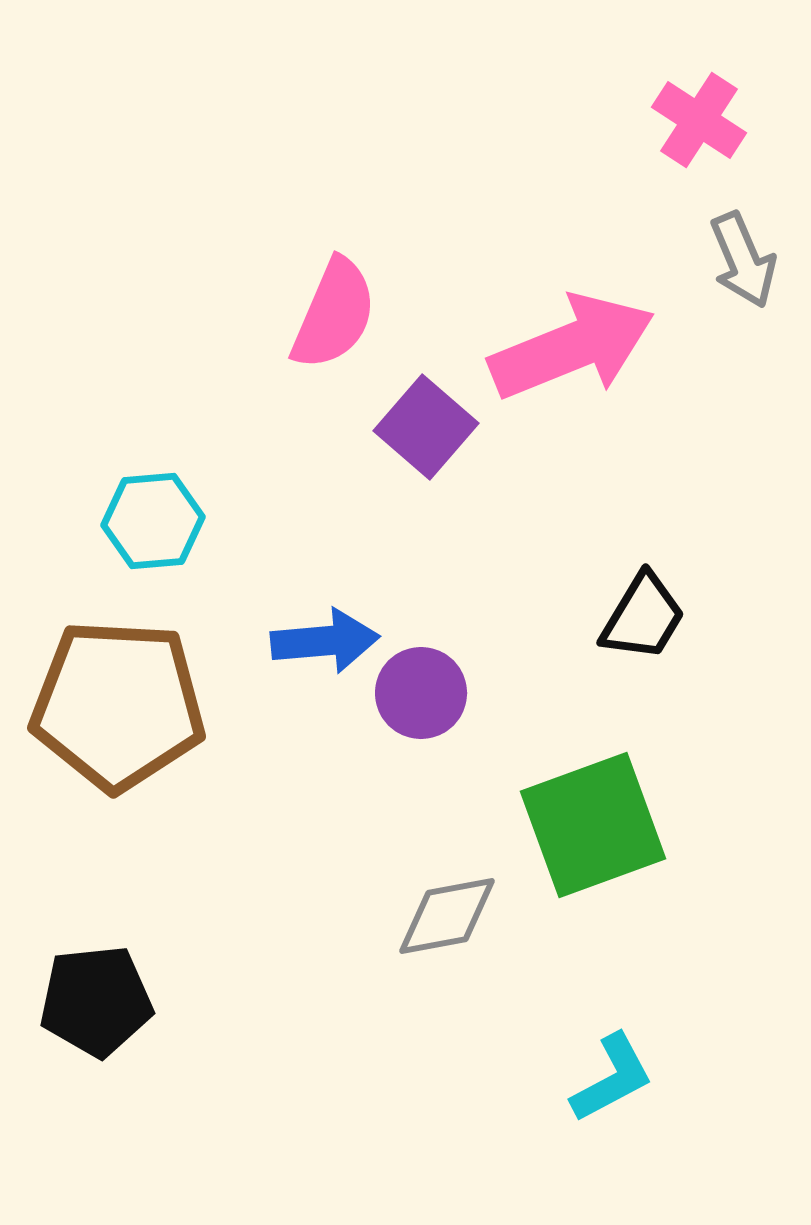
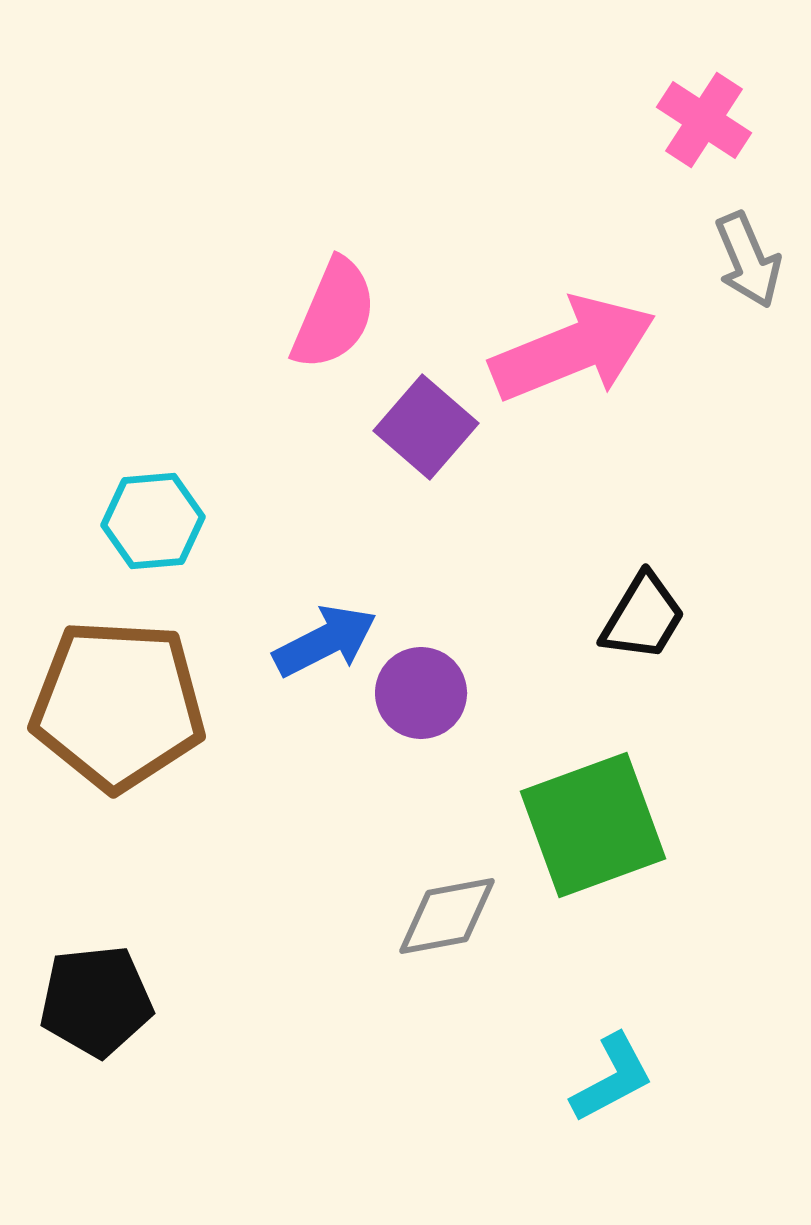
pink cross: moved 5 px right
gray arrow: moved 5 px right
pink arrow: moved 1 px right, 2 px down
blue arrow: rotated 22 degrees counterclockwise
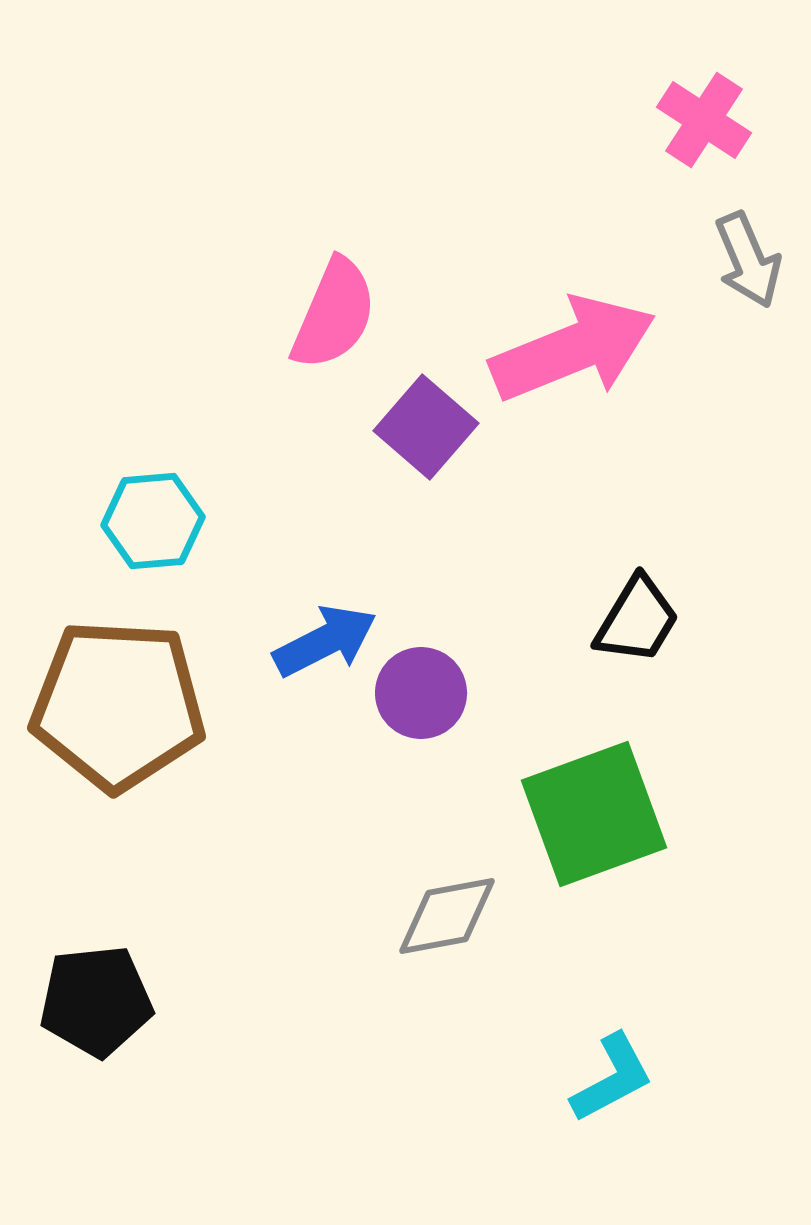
black trapezoid: moved 6 px left, 3 px down
green square: moved 1 px right, 11 px up
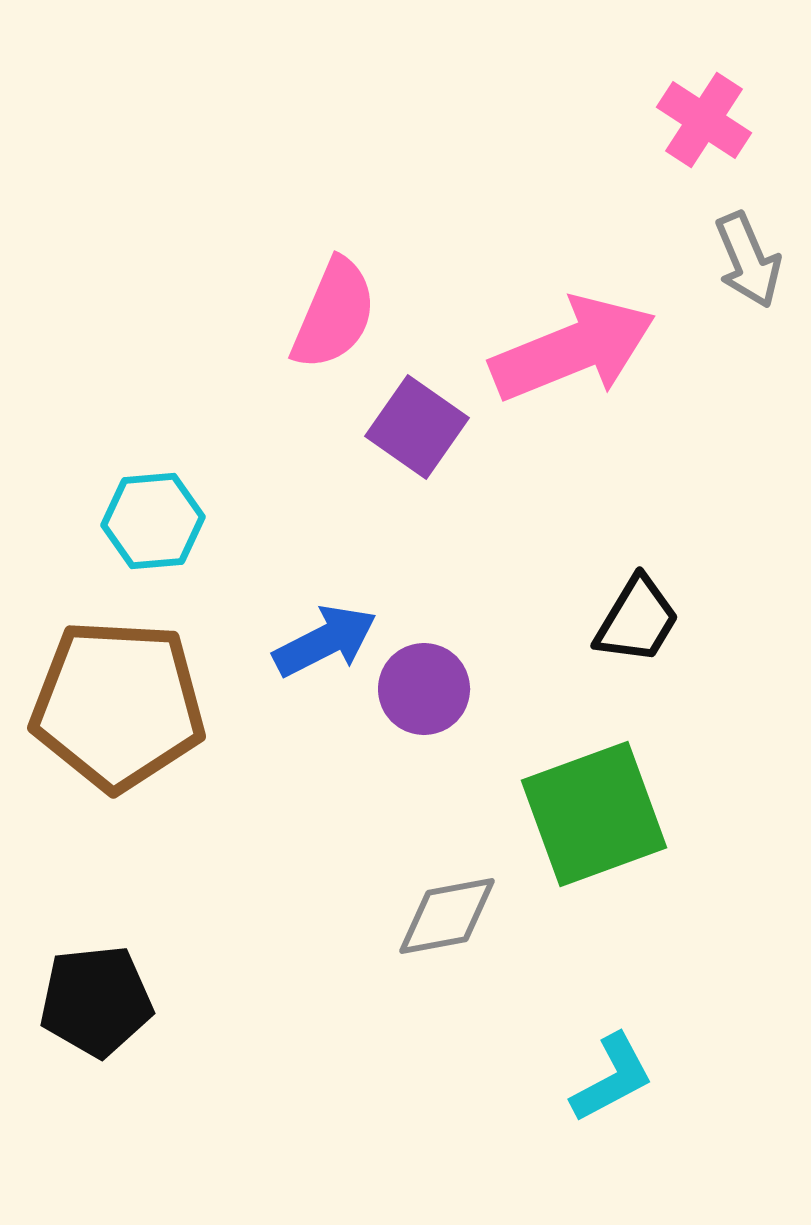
purple square: moved 9 px left; rotated 6 degrees counterclockwise
purple circle: moved 3 px right, 4 px up
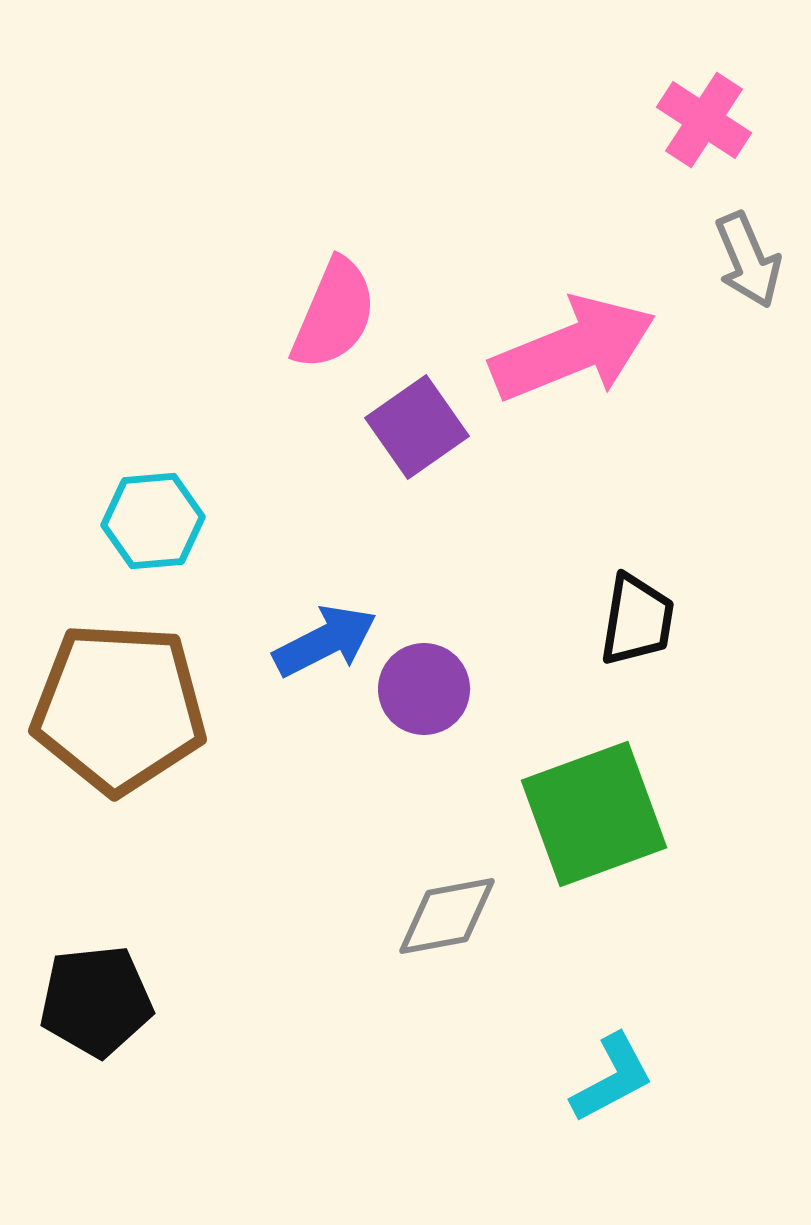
purple square: rotated 20 degrees clockwise
black trapezoid: rotated 22 degrees counterclockwise
brown pentagon: moved 1 px right, 3 px down
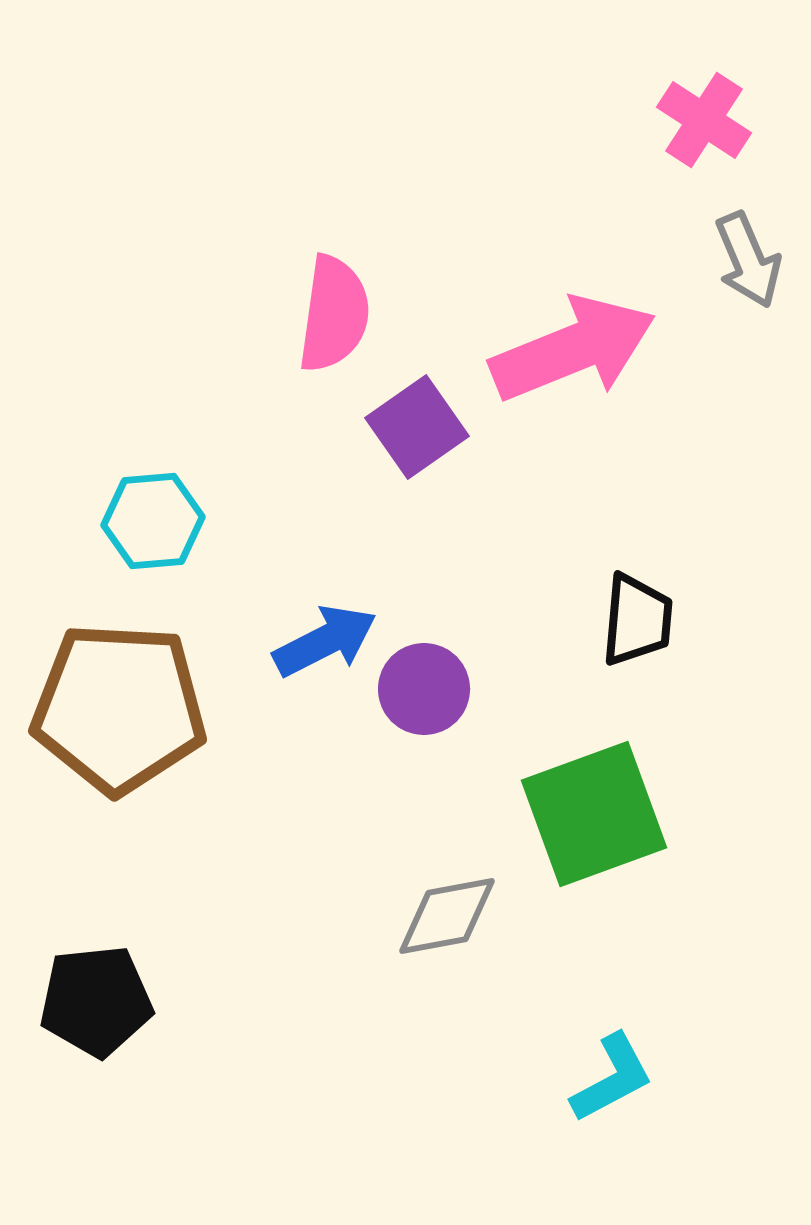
pink semicircle: rotated 15 degrees counterclockwise
black trapezoid: rotated 4 degrees counterclockwise
